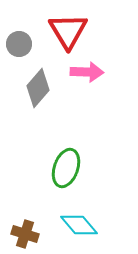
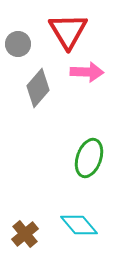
gray circle: moved 1 px left
green ellipse: moved 23 px right, 10 px up
brown cross: rotated 32 degrees clockwise
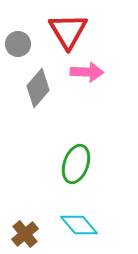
green ellipse: moved 13 px left, 6 px down
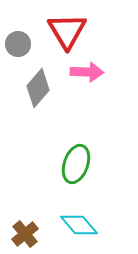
red triangle: moved 1 px left
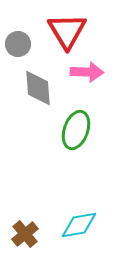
gray diamond: rotated 45 degrees counterclockwise
green ellipse: moved 34 px up
cyan diamond: rotated 60 degrees counterclockwise
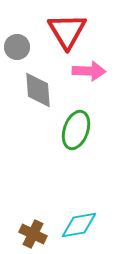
gray circle: moved 1 px left, 3 px down
pink arrow: moved 2 px right, 1 px up
gray diamond: moved 2 px down
brown cross: moved 8 px right; rotated 24 degrees counterclockwise
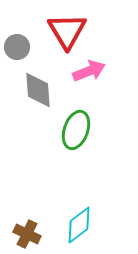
pink arrow: rotated 24 degrees counterclockwise
cyan diamond: rotated 27 degrees counterclockwise
brown cross: moved 6 px left
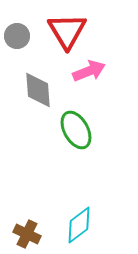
gray circle: moved 11 px up
green ellipse: rotated 48 degrees counterclockwise
